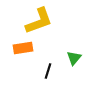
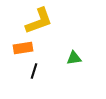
green triangle: rotated 42 degrees clockwise
black line: moved 14 px left
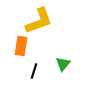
orange rectangle: moved 2 px left, 2 px up; rotated 72 degrees counterclockwise
green triangle: moved 11 px left, 6 px down; rotated 42 degrees counterclockwise
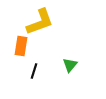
yellow L-shape: moved 1 px right, 1 px down
green triangle: moved 7 px right, 1 px down
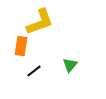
black line: rotated 35 degrees clockwise
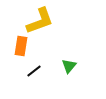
yellow L-shape: moved 1 px up
green triangle: moved 1 px left, 1 px down
